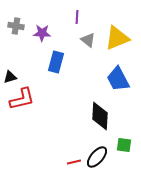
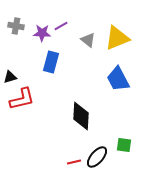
purple line: moved 16 px left, 9 px down; rotated 56 degrees clockwise
blue rectangle: moved 5 px left
black diamond: moved 19 px left
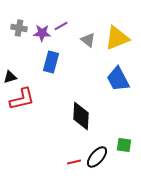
gray cross: moved 3 px right, 2 px down
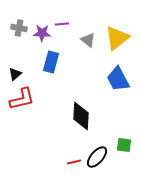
purple line: moved 1 px right, 2 px up; rotated 24 degrees clockwise
yellow triangle: rotated 16 degrees counterclockwise
black triangle: moved 5 px right, 3 px up; rotated 24 degrees counterclockwise
